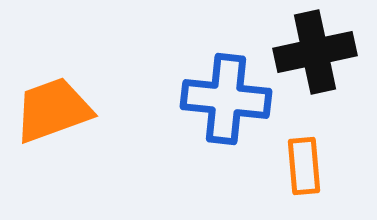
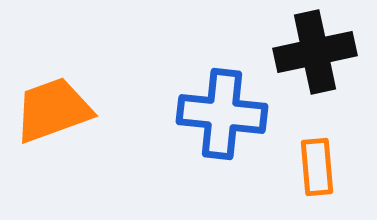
blue cross: moved 4 px left, 15 px down
orange rectangle: moved 13 px right, 1 px down
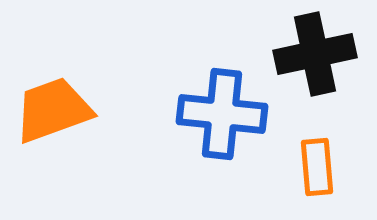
black cross: moved 2 px down
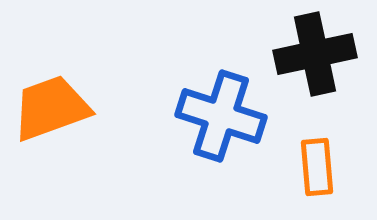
orange trapezoid: moved 2 px left, 2 px up
blue cross: moved 1 px left, 2 px down; rotated 12 degrees clockwise
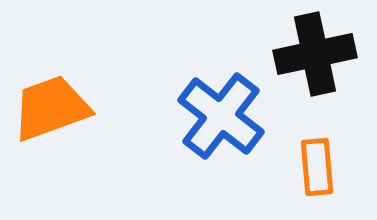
blue cross: rotated 20 degrees clockwise
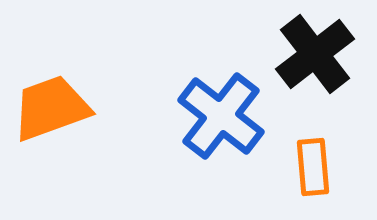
black cross: rotated 26 degrees counterclockwise
orange rectangle: moved 4 px left
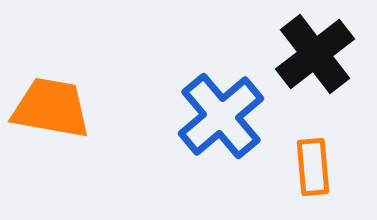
orange trapezoid: rotated 30 degrees clockwise
blue cross: rotated 12 degrees clockwise
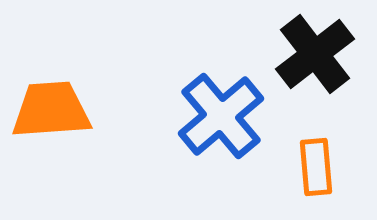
orange trapezoid: moved 2 px down; rotated 14 degrees counterclockwise
orange rectangle: moved 3 px right
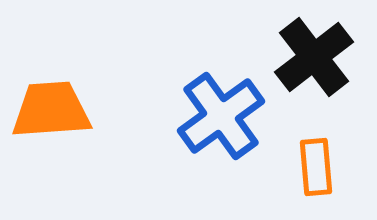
black cross: moved 1 px left, 3 px down
blue cross: rotated 4 degrees clockwise
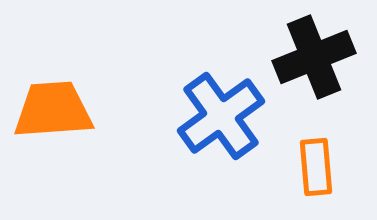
black cross: rotated 16 degrees clockwise
orange trapezoid: moved 2 px right
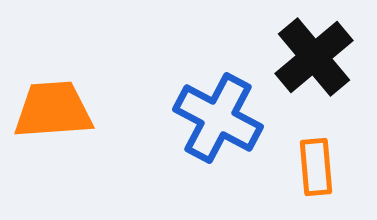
black cross: rotated 18 degrees counterclockwise
blue cross: moved 3 px left, 2 px down; rotated 26 degrees counterclockwise
